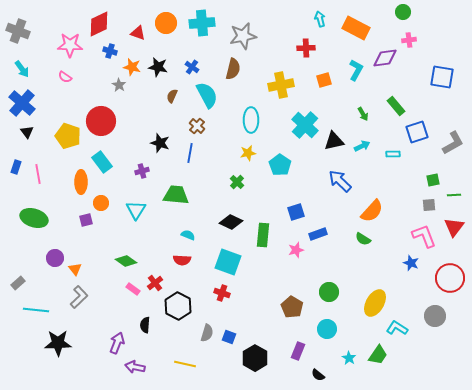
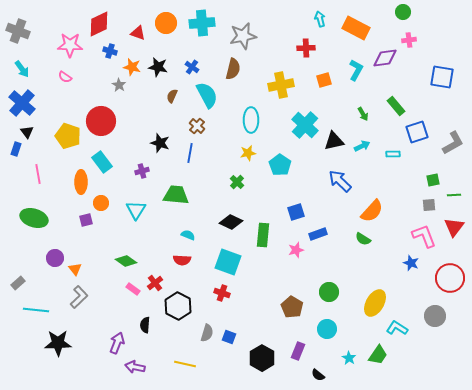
blue rectangle at (16, 167): moved 18 px up
black hexagon at (255, 358): moved 7 px right
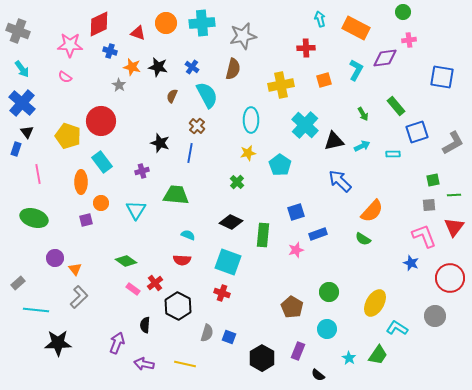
purple arrow at (135, 367): moved 9 px right, 3 px up
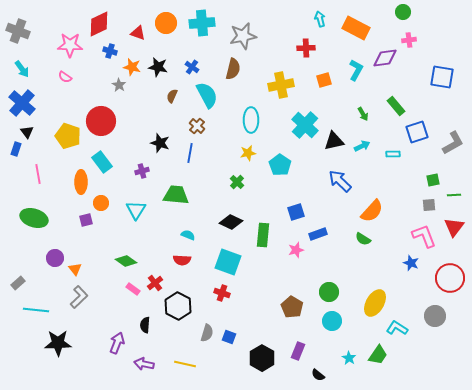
cyan circle at (327, 329): moved 5 px right, 8 px up
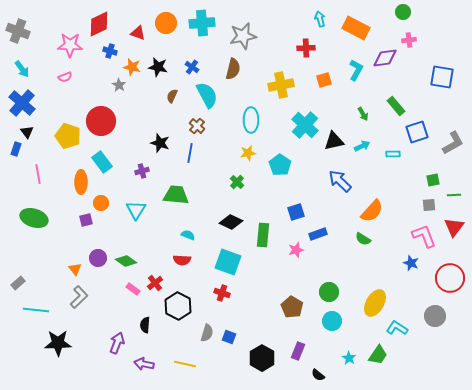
pink semicircle at (65, 77): rotated 56 degrees counterclockwise
purple circle at (55, 258): moved 43 px right
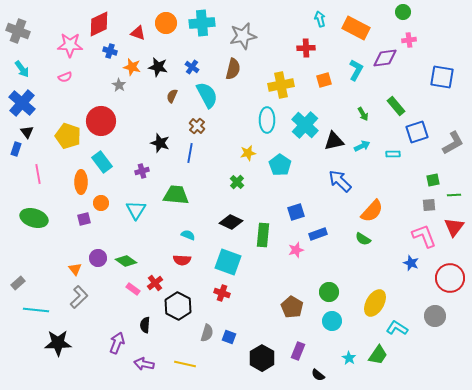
cyan ellipse at (251, 120): moved 16 px right
purple square at (86, 220): moved 2 px left, 1 px up
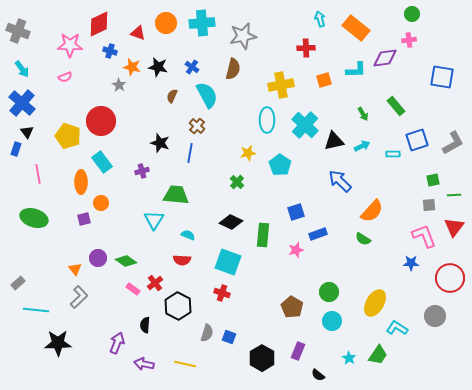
green circle at (403, 12): moved 9 px right, 2 px down
orange rectangle at (356, 28): rotated 12 degrees clockwise
cyan L-shape at (356, 70): rotated 60 degrees clockwise
blue square at (417, 132): moved 8 px down
cyan triangle at (136, 210): moved 18 px right, 10 px down
blue star at (411, 263): rotated 21 degrees counterclockwise
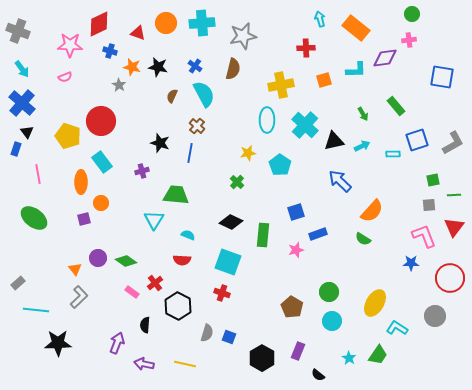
blue cross at (192, 67): moved 3 px right, 1 px up
cyan semicircle at (207, 95): moved 3 px left, 1 px up
green ellipse at (34, 218): rotated 20 degrees clockwise
pink rectangle at (133, 289): moved 1 px left, 3 px down
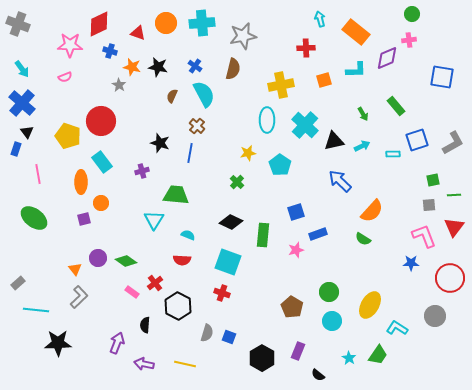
orange rectangle at (356, 28): moved 4 px down
gray cross at (18, 31): moved 7 px up
purple diamond at (385, 58): moved 2 px right; rotated 15 degrees counterclockwise
yellow ellipse at (375, 303): moved 5 px left, 2 px down
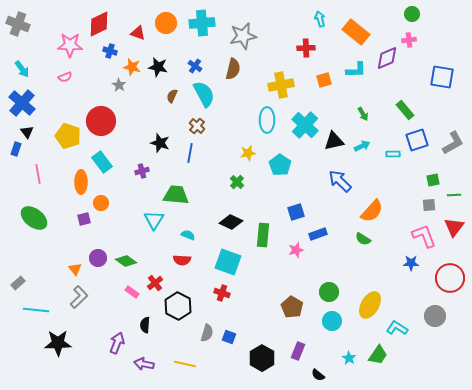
green rectangle at (396, 106): moved 9 px right, 4 px down
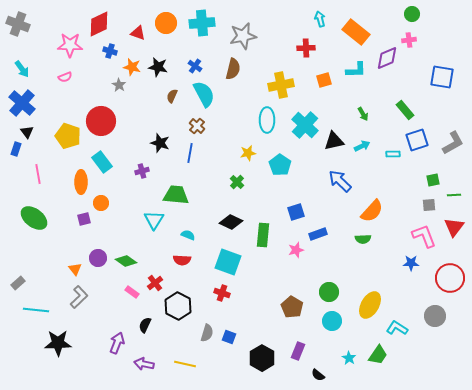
green semicircle at (363, 239): rotated 35 degrees counterclockwise
black semicircle at (145, 325): rotated 21 degrees clockwise
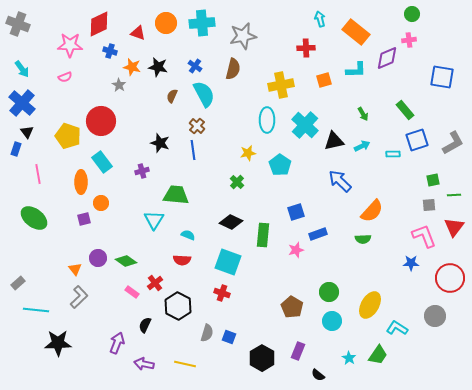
blue line at (190, 153): moved 3 px right, 3 px up; rotated 18 degrees counterclockwise
